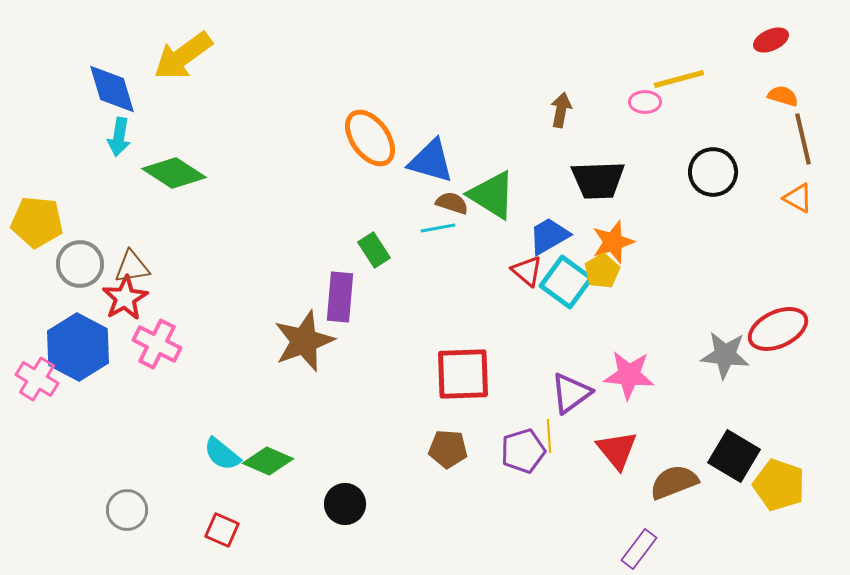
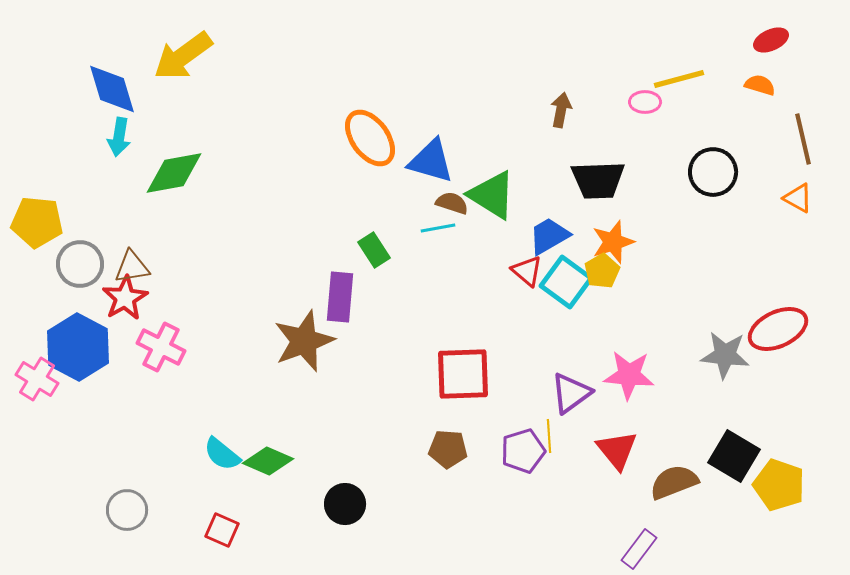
orange semicircle at (783, 96): moved 23 px left, 11 px up
green diamond at (174, 173): rotated 44 degrees counterclockwise
pink cross at (157, 344): moved 4 px right, 3 px down
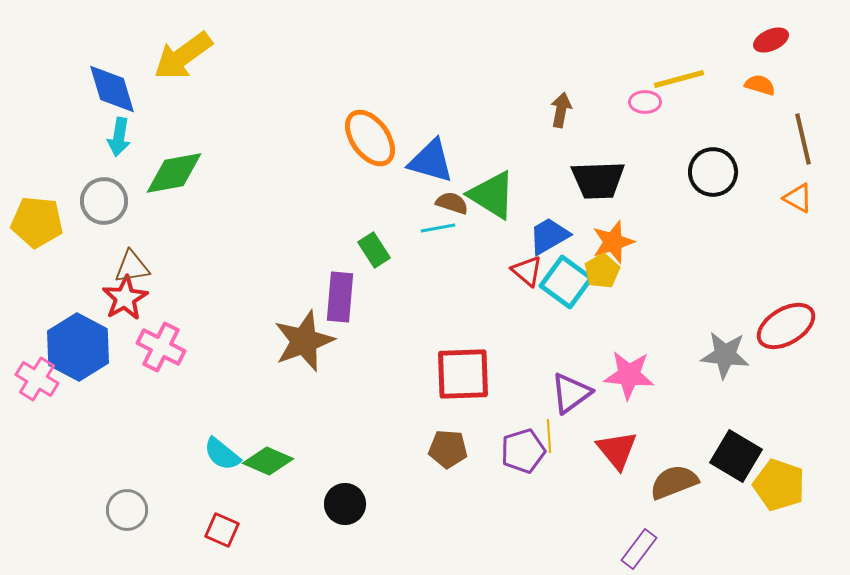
gray circle at (80, 264): moved 24 px right, 63 px up
red ellipse at (778, 329): moved 8 px right, 3 px up; rotated 6 degrees counterclockwise
black square at (734, 456): moved 2 px right
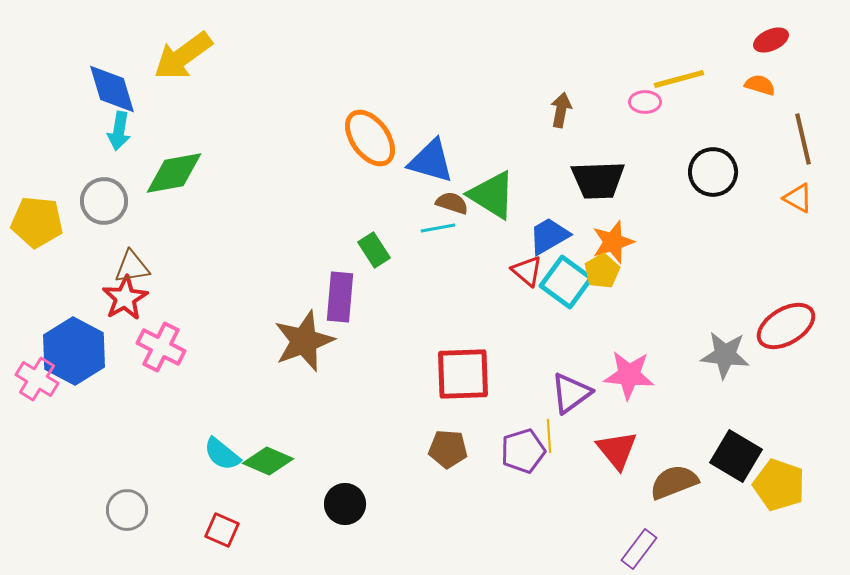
cyan arrow at (119, 137): moved 6 px up
blue hexagon at (78, 347): moved 4 px left, 4 px down
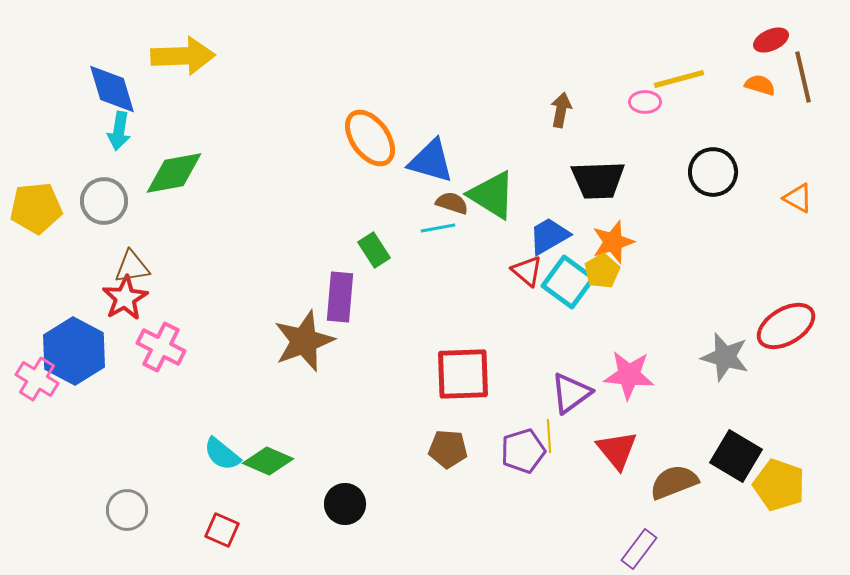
yellow arrow at (183, 56): rotated 146 degrees counterclockwise
brown line at (803, 139): moved 62 px up
yellow pentagon at (37, 222): moved 1 px left, 14 px up; rotated 12 degrees counterclockwise
cyan square at (566, 282): moved 2 px right
gray star at (725, 355): moved 2 px down; rotated 9 degrees clockwise
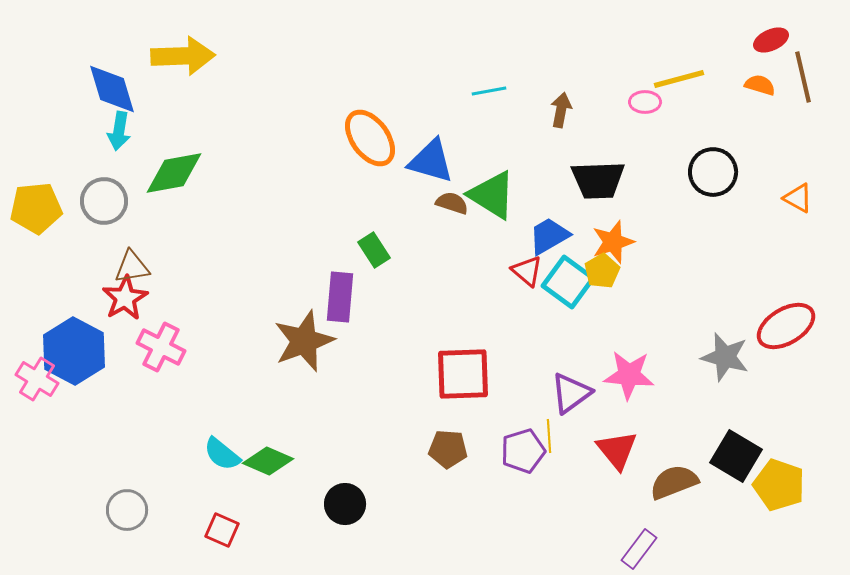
cyan line at (438, 228): moved 51 px right, 137 px up
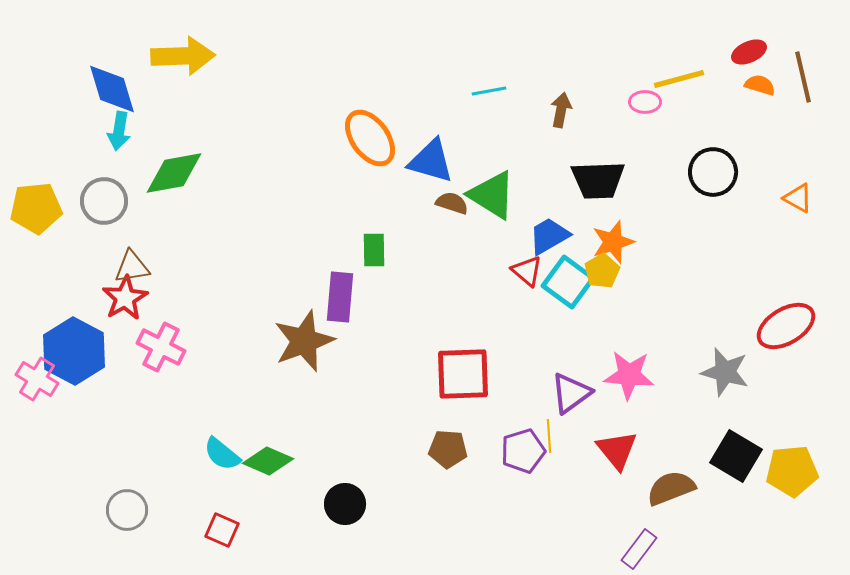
red ellipse at (771, 40): moved 22 px left, 12 px down
green rectangle at (374, 250): rotated 32 degrees clockwise
gray star at (725, 357): moved 15 px down
brown semicircle at (674, 482): moved 3 px left, 6 px down
yellow pentagon at (779, 485): moved 13 px right, 14 px up; rotated 24 degrees counterclockwise
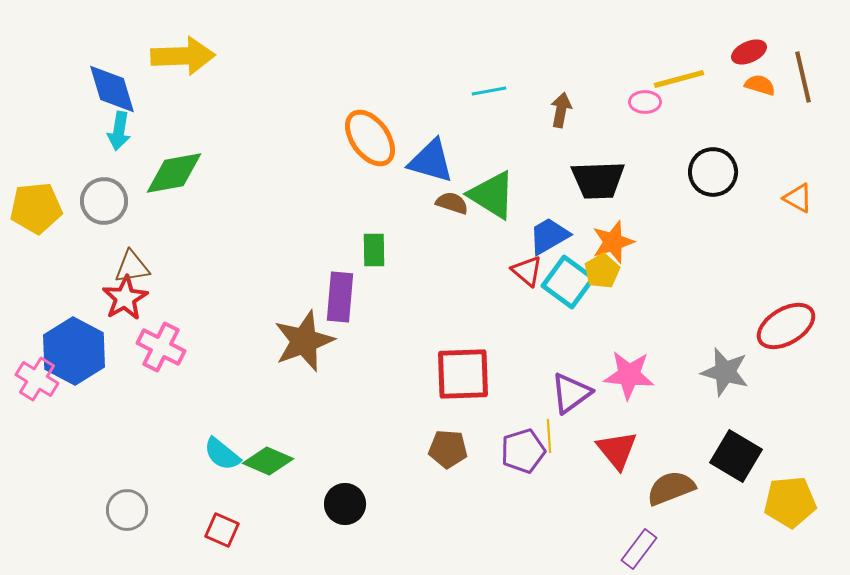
yellow pentagon at (792, 471): moved 2 px left, 31 px down
